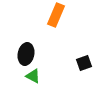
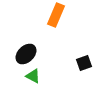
black ellipse: rotated 35 degrees clockwise
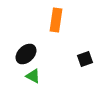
orange rectangle: moved 5 px down; rotated 15 degrees counterclockwise
black square: moved 1 px right, 4 px up
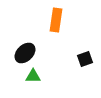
black ellipse: moved 1 px left, 1 px up
green triangle: rotated 28 degrees counterclockwise
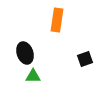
orange rectangle: moved 1 px right
black ellipse: rotated 65 degrees counterclockwise
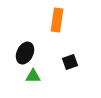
black ellipse: rotated 45 degrees clockwise
black square: moved 15 px left, 3 px down
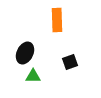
orange rectangle: rotated 10 degrees counterclockwise
